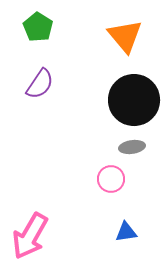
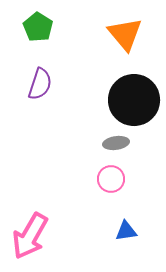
orange triangle: moved 2 px up
purple semicircle: rotated 16 degrees counterclockwise
gray ellipse: moved 16 px left, 4 px up
blue triangle: moved 1 px up
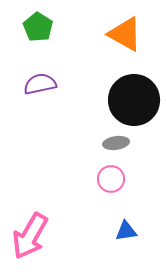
orange triangle: rotated 21 degrees counterclockwise
purple semicircle: rotated 120 degrees counterclockwise
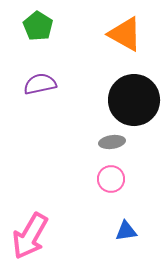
green pentagon: moved 1 px up
gray ellipse: moved 4 px left, 1 px up
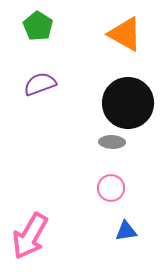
purple semicircle: rotated 8 degrees counterclockwise
black circle: moved 6 px left, 3 px down
gray ellipse: rotated 10 degrees clockwise
pink circle: moved 9 px down
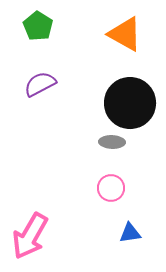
purple semicircle: rotated 8 degrees counterclockwise
black circle: moved 2 px right
blue triangle: moved 4 px right, 2 px down
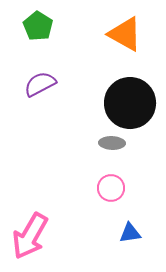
gray ellipse: moved 1 px down
